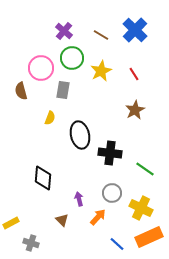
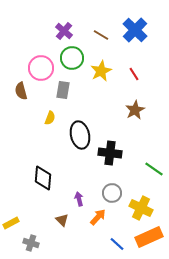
green line: moved 9 px right
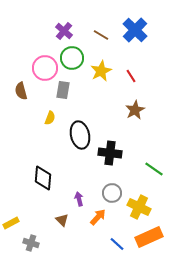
pink circle: moved 4 px right
red line: moved 3 px left, 2 px down
yellow cross: moved 2 px left, 1 px up
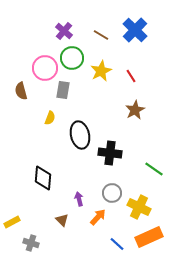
yellow rectangle: moved 1 px right, 1 px up
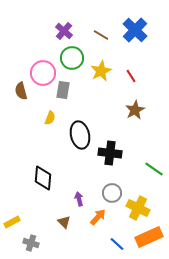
pink circle: moved 2 px left, 5 px down
yellow cross: moved 1 px left, 1 px down
brown triangle: moved 2 px right, 2 px down
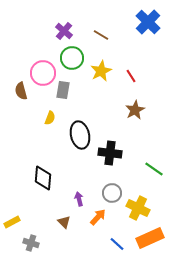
blue cross: moved 13 px right, 8 px up
orange rectangle: moved 1 px right, 1 px down
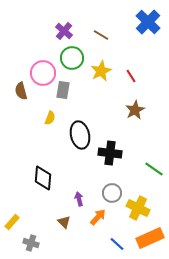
yellow rectangle: rotated 21 degrees counterclockwise
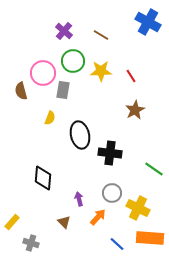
blue cross: rotated 15 degrees counterclockwise
green circle: moved 1 px right, 3 px down
yellow star: rotated 25 degrees clockwise
orange rectangle: rotated 28 degrees clockwise
